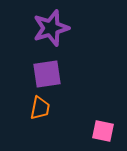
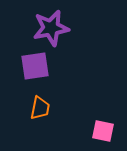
purple star: rotated 6 degrees clockwise
purple square: moved 12 px left, 8 px up
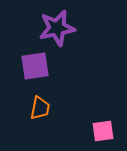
purple star: moved 6 px right
pink square: rotated 20 degrees counterclockwise
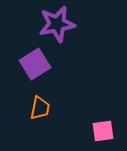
purple star: moved 4 px up
purple square: moved 2 px up; rotated 24 degrees counterclockwise
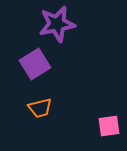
orange trapezoid: rotated 65 degrees clockwise
pink square: moved 6 px right, 5 px up
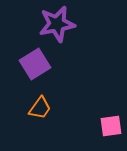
orange trapezoid: rotated 40 degrees counterclockwise
pink square: moved 2 px right
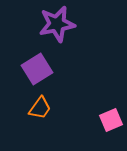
purple square: moved 2 px right, 5 px down
pink square: moved 6 px up; rotated 15 degrees counterclockwise
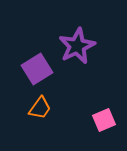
purple star: moved 20 px right, 22 px down; rotated 15 degrees counterclockwise
pink square: moved 7 px left
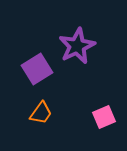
orange trapezoid: moved 1 px right, 5 px down
pink square: moved 3 px up
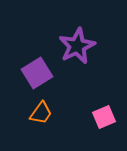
purple square: moved 4 px down
